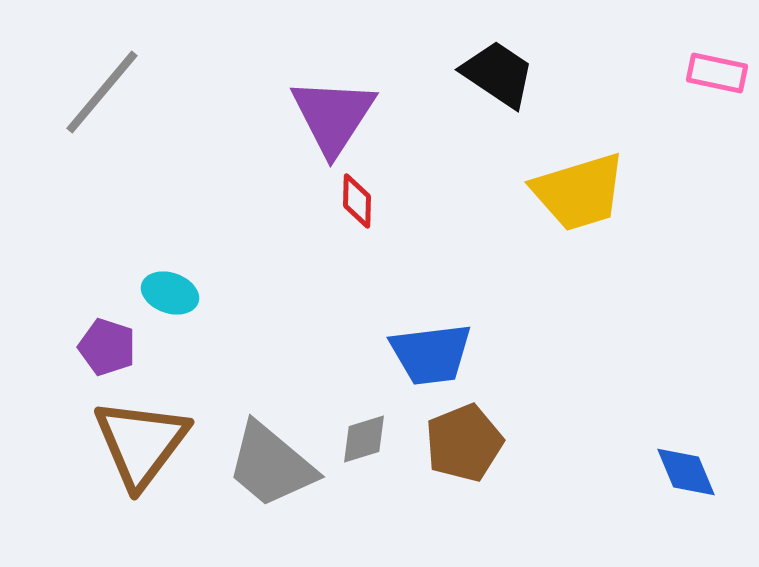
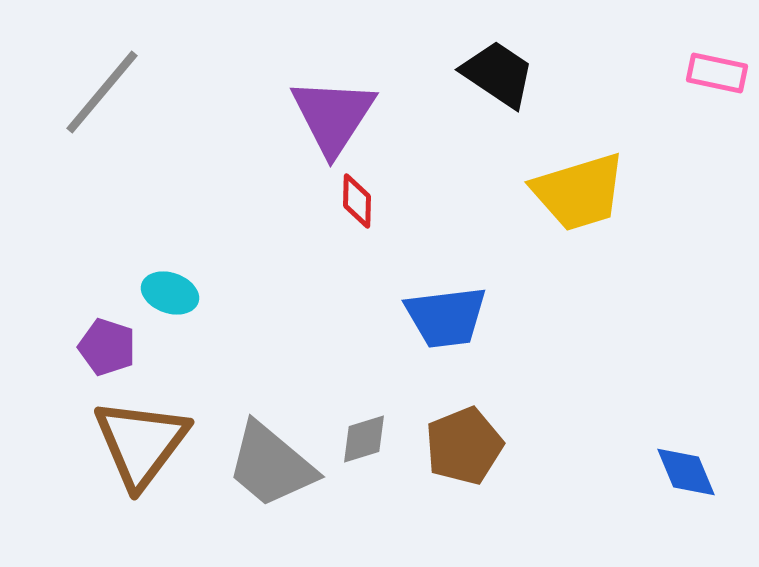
blue trapezoid: moved 15 px right, 37 px up
brown pentagon: moved 3 px down
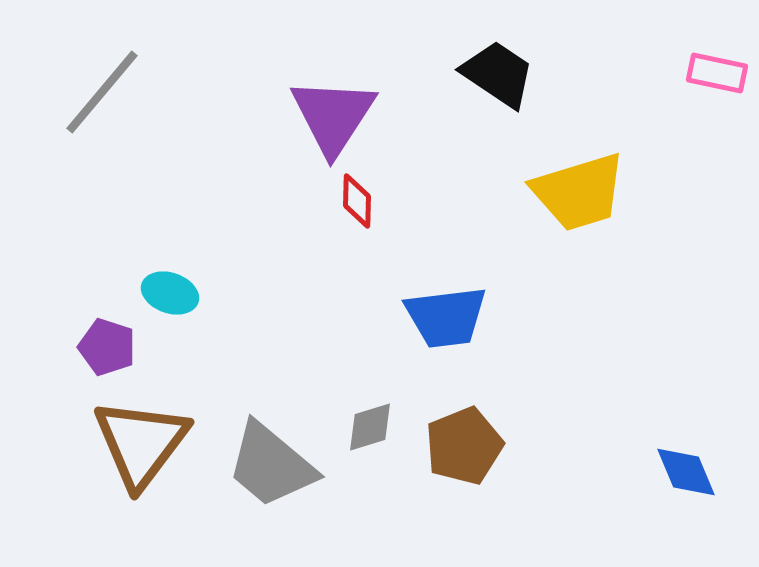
gray diamond: moved 6 px right, 12 px up
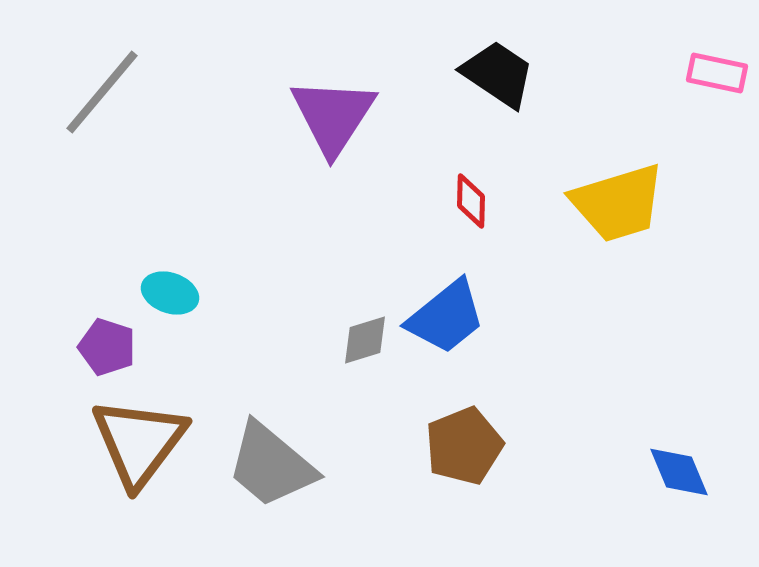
yellow trapezoid: moved 39 px right, 11 px down
red diamond: moved 114 px right
blue trapezoid: rotated 32 degrees counterclockwise
gray diamond: moved 5 px left, 87 px up
brown triangle: moved 2 px left, 1 px up
blue diamond: moved 7 px left
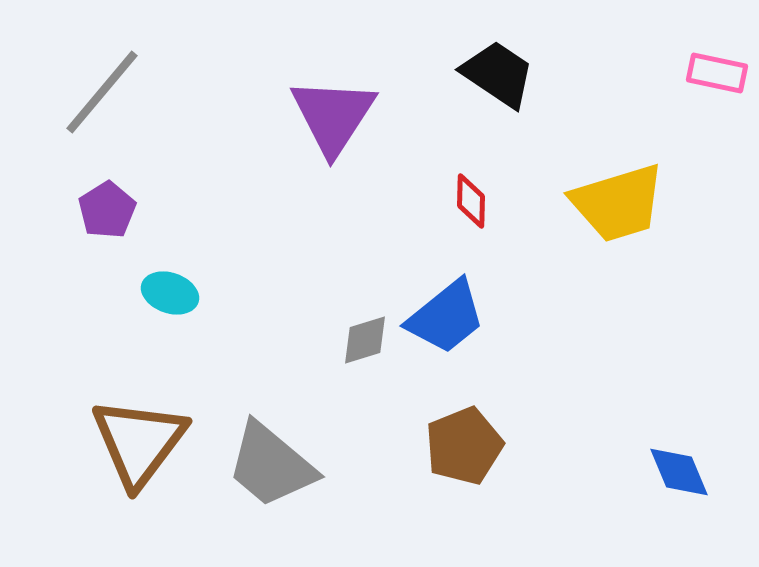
purple pentagon: moved 137 px up; rotated 22 degrees clockwise
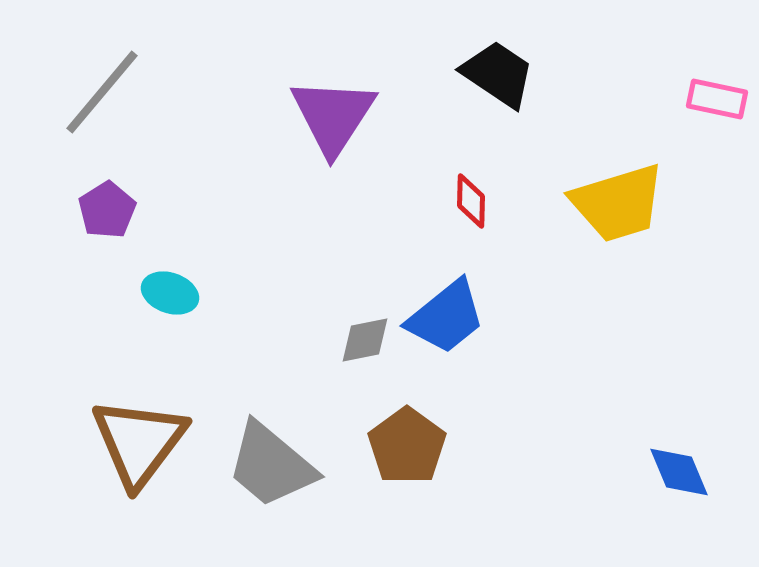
pink rectangle: moved 26 px down
gray diamond: rotated 6 degrees clockwise
brown pentagon: moved 57 px left; rotated 14 degrees counterclockwise
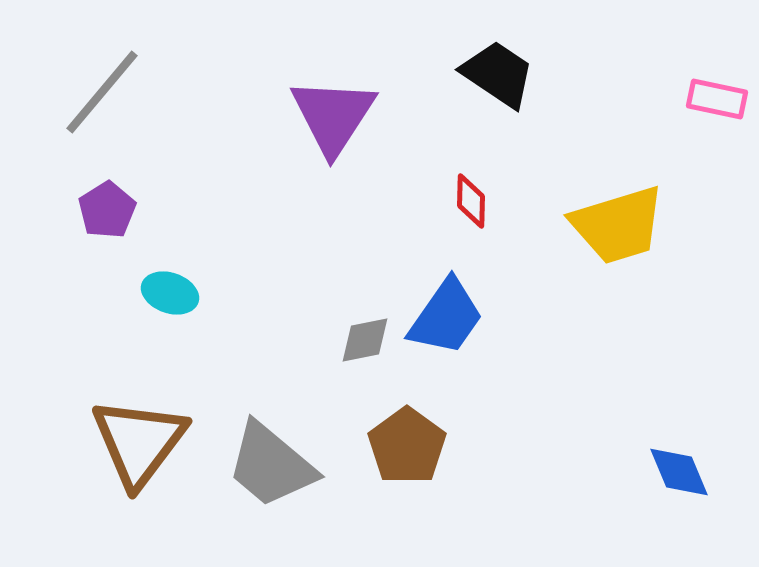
yellow trapezoid: moved 22 px down
blue trapezoid: rotated 16 degrees counterclockwise
